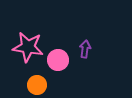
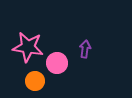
pink circle: moved 1 px left, 3 px down
orange circle: moved 2 px left, 4 px up
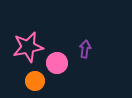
pink star: rotated 20 degrees counterclockwise
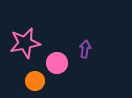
pink star: moved 3 px left, 4 px up
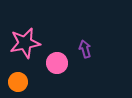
purple arrow: rotated 24 degrees counterclockwise
orange circle: moved 17 px left, 1 px down
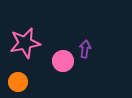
purple arrow: rotated 24 degrees clockwise
pink circle: moved 6 px right, 2 px up
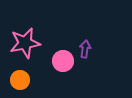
orange circle: moved 2 px right, 2 px up
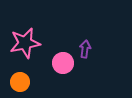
pink circle: moved 2 px down
orange circle: moved 2 px down
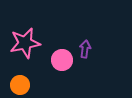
pink circle: moved 1 px left, 3 px up
orange circle: moved 3 px down
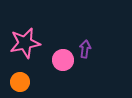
pink circle: moved 1 px right
orange circle: moved 3 px up
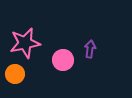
purple arrow: moved 5 px right
orange circle: moved 5 px left, 8 px up
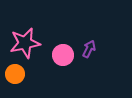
purple arrow: moved 1 px left; rotated 18 degrees clockwise
pink circle: moved 5 px up
